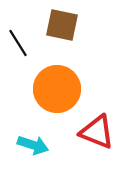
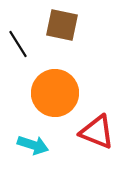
black line: moved 1 px down
orange circle: moved 2 px left, 4 px down
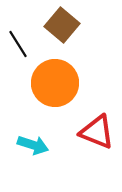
brown square: rotated 28 degrees clockwise
orange circle: moved 10 px up
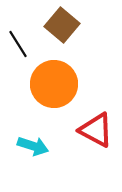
orange circle: moved 1 px left, 1 px down
red triangle: moved 1 px left, 2 px up; rotated 6 degrees clockwise
cyan arrow: moved 1 px down
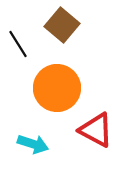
orange circle: moved 3 px right, 4 px down
cyan arrow: moved 2 px up
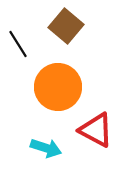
brown square: moved 4 px right, 1 px down
orange circle: moved 1 px right, 1 px up
cyan arrow: moved 13 px right, 4 px down
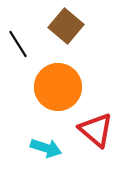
red triangle: rotated 12 degrees clockwise
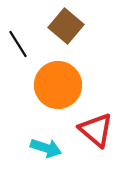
orange circle: moved 2 px up
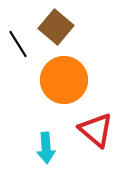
brown square: moved 10 px left, 1 px down
orange circle: moved 6 px right, 5 px up
cyan arrow: rotated 68 degrees clockwise
